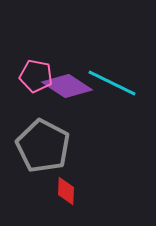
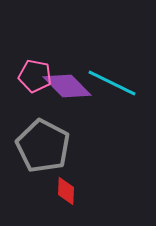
pink pentagon: moved 1 px left
purple diamond: rotated 12 degrees clockwise
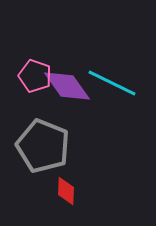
pink pentagon: rotated 8 degrees clockwise
purple diamond: rotated 9 degrees clockwise
gray pentagon: rotated 6 degrees counterclockwise
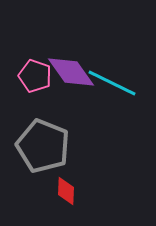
purple diamond: moved 4 px right, 14 px up
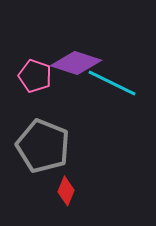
purple diamond: moved 5 px right, 9 px up; rotated 36 degrees counterclockwise
red diamond: rotated 20 degrees clockwise
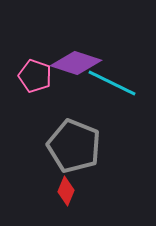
gray pentagon: moved 31 px right
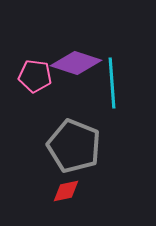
pink pentagon: rotated 12 degrees counterclockwise
cyan line: rotated 60 degrees clockwise
red diamond: rotated 56 degrees clockwise
